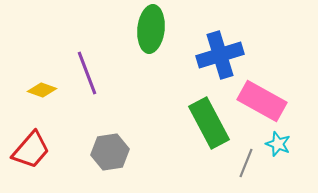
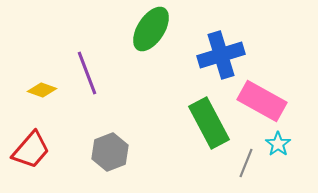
green ellipse: rotated 27 degrees clockwise
blue cross: moved 1 px right
cyan star: rotated 15 degrees clockwise
gray hexagon: rotated 12 degrees counterclockwise
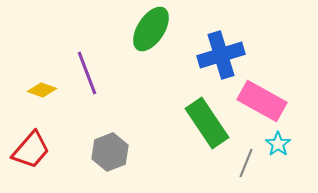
green rectangle: moved 2 px left; rotated 6 degrees counterclockwise
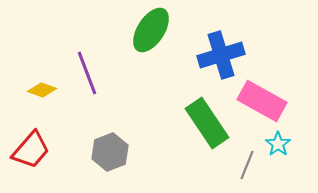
green ellipse: moved 1 px down
gray line: moved 1 px right, 2 px down
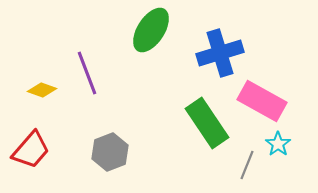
blue cross: moved 1 px left, 2 px up
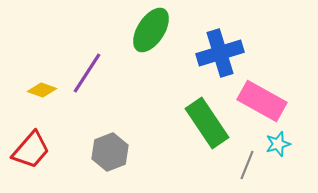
purple line: rotated 54 degrees clockwise
cyan star: rotated 20 degrees clockwise
